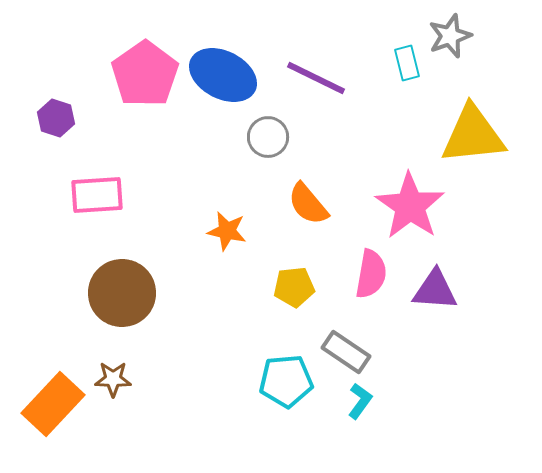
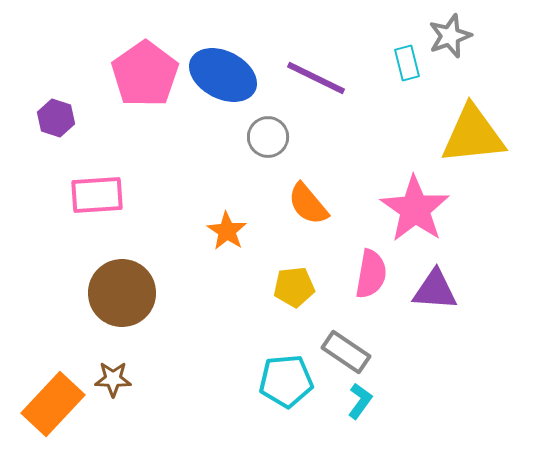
pink star: moved 5 px right, 3 px down
orange star: rotated 21 degrees clockwise
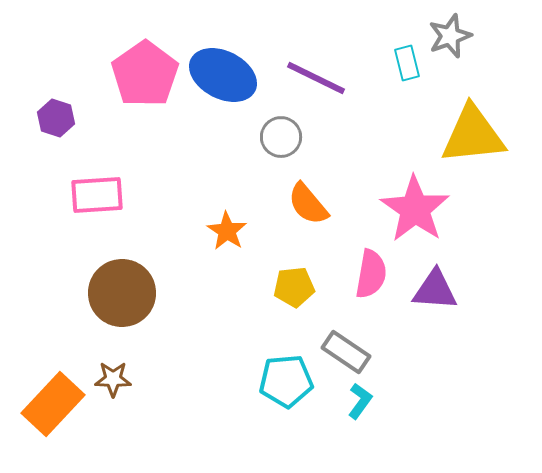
gray circle: moved 13 px right
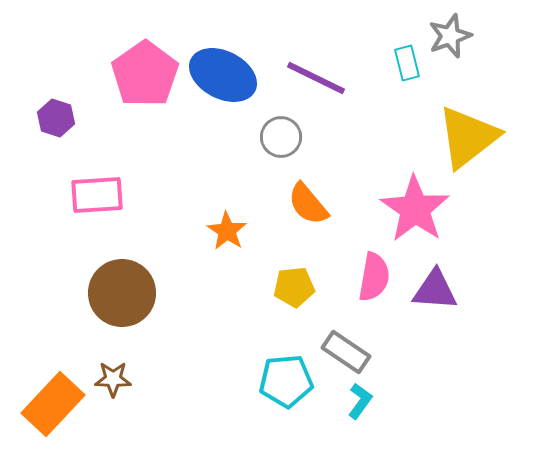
yellow triangle: moved 5 px left, 2 px down; rotated 32 degrees counterclockwise
pink semicircle: moved 3 px right, 3 px down
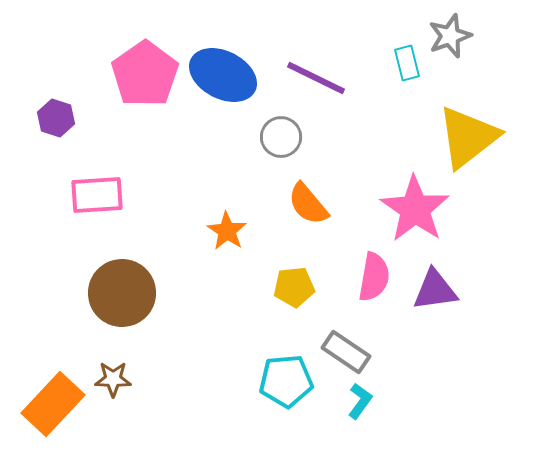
purple triangle: rotated 12 degrees counterclockwise
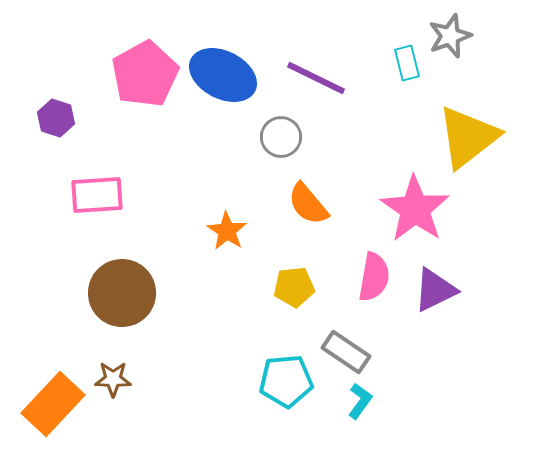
pink pentagon: rotated 6 degrees clockwise
purple triangle: rotated 18 degrees counterclockwise
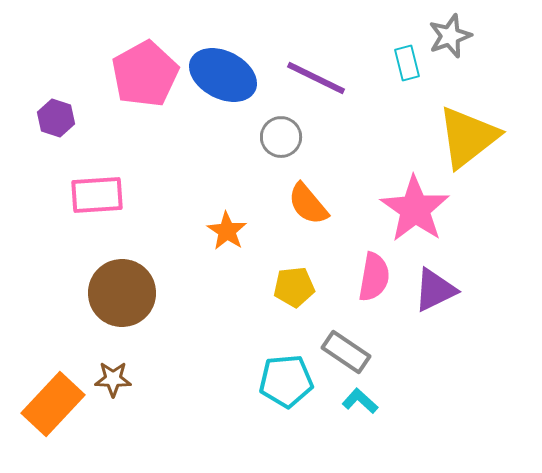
cyan L-shape: rotated 84 degrees counterclockwise
